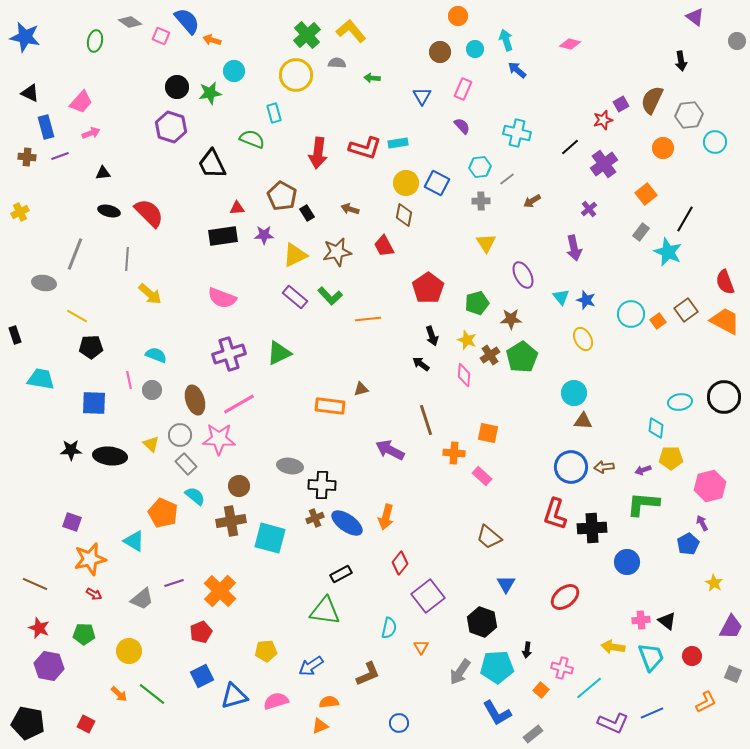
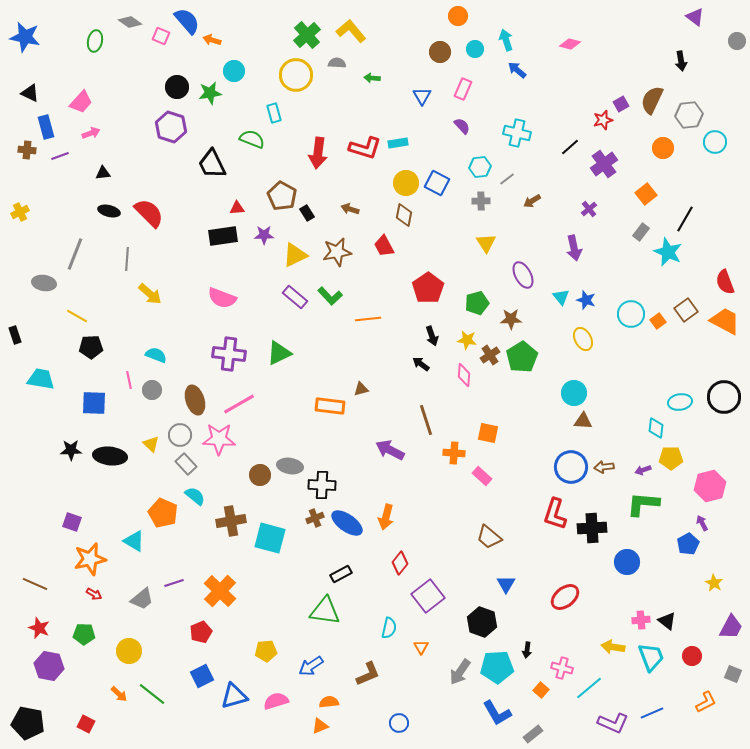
brown cross at (27, 157): moved 7 px up
yellow star at (467, 340): rotated 12 degrees counterclockwise
purple cross at (229, 354): rotated 24 degrees clockwise
brown circle at (239, 486): moved 21 px right, 11 px up
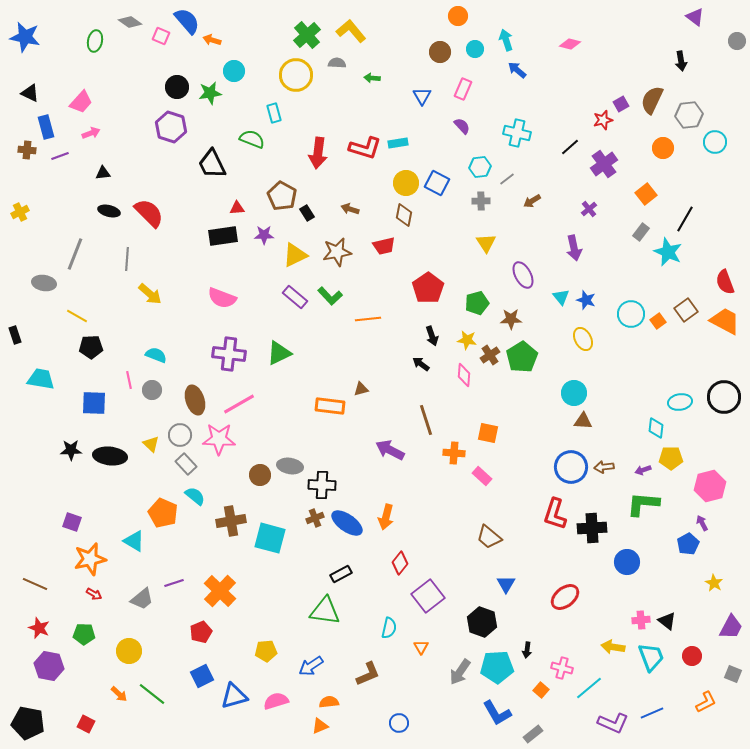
red trapezoid at (384, 246): rotated 75 degrees counterclockwise
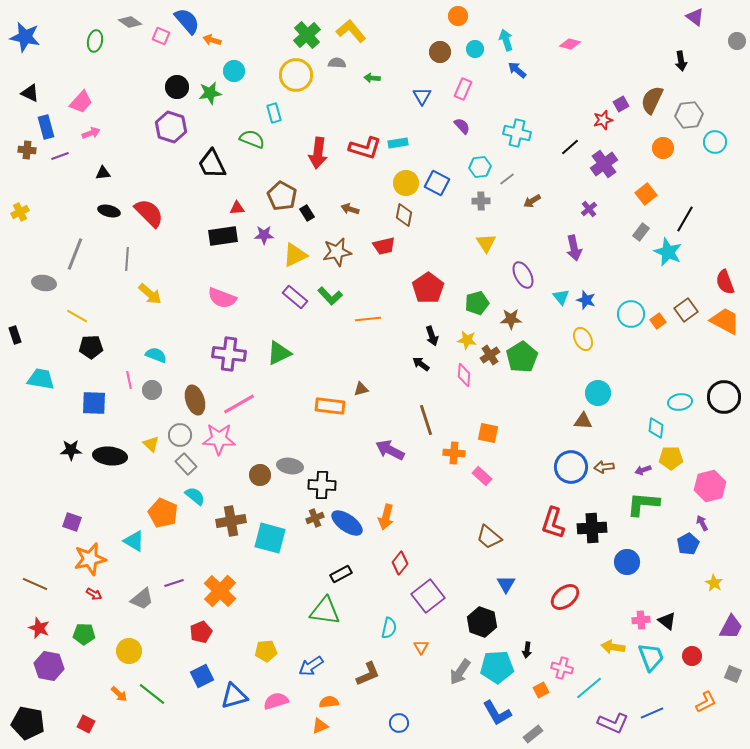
cyan circle at (574, 393): moved 24 px right
red L-shape at (555, 514): moved 2 px left, 9 px down
orange square at (541, 690): rotated 21 degrees clockwise
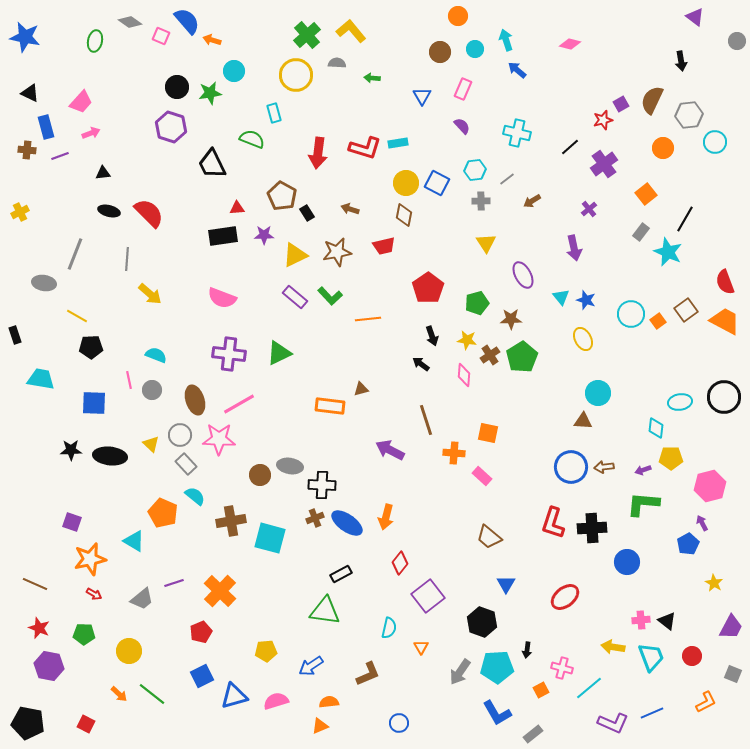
cyan hexagon at (480, 167): moved 5 px left, 3 px down
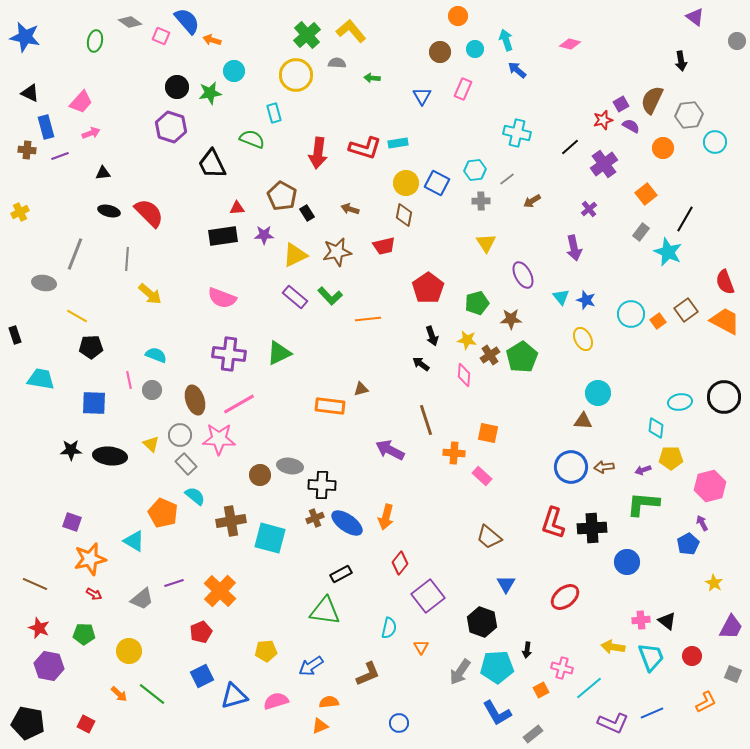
purple semicircle at (462, 126): moved 169 px right; rotated 18 degrees counterclockwise
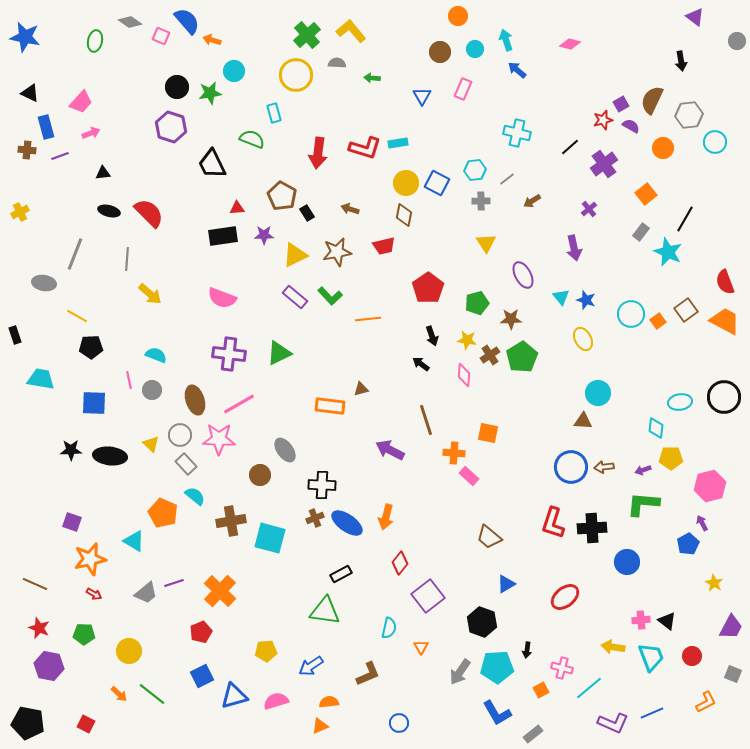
gray ellipse at (290, 466): moved 5 px left, 16 px up; rotated 45 degrees clockwise
pink rectangle at (482, 476): moved 13 px left
blue triangle at (506, 584): rotated 30 degrees clockwise
gray trapezoid at (142, 599): moved 4 px right, 6 px up
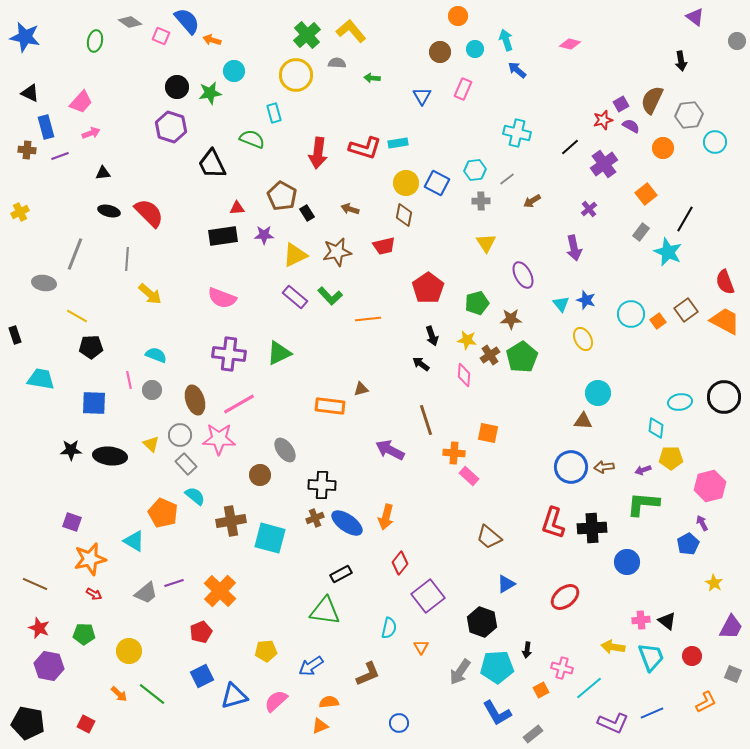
cyan triangle at (561, 297): moved 7 px down
pink semicircle at (276, 701): rotated 25 degrees counterclockwise
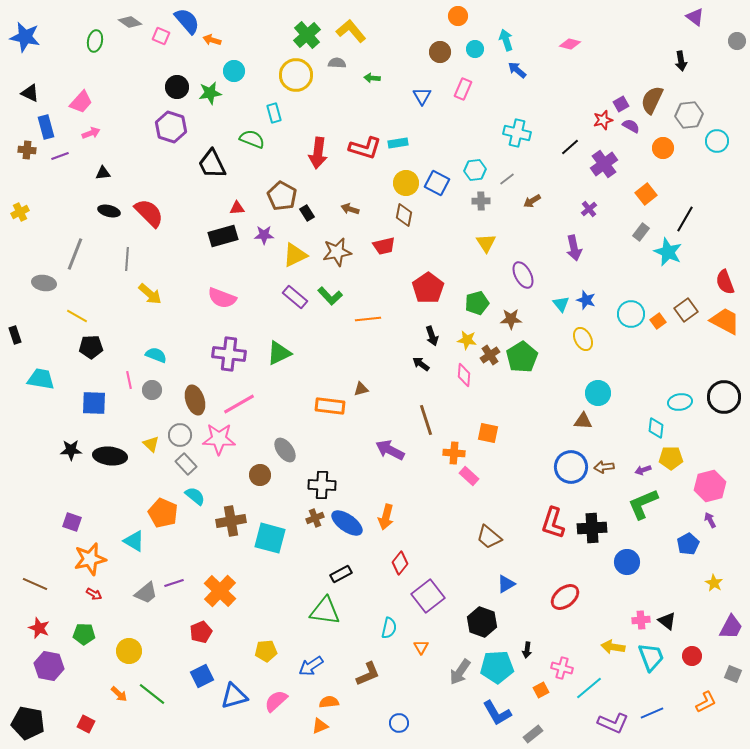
cyan circle at (715, 142): moved 2 px right, 1 px up
black rectangle at (223, 236): rotated 8 degrees counterclockwise
green L-shape at (643, 504): rotated 28 degrees counterclockwise
purple arrow at (702, 523): moved 8 px right, 3 px up
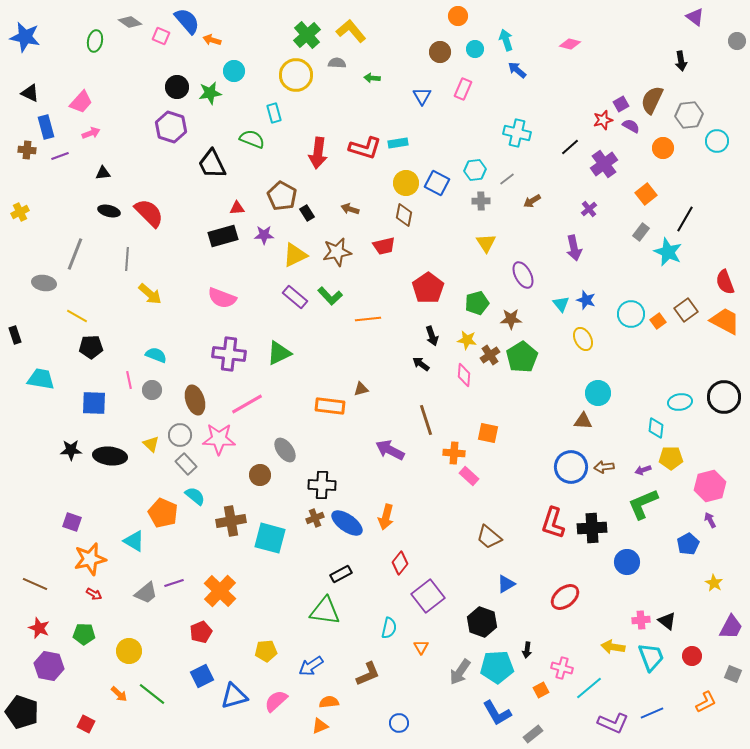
pink line at (239, 404): moved 8 px right
black pentagon at (28, 723): moved 6 px left, 11 px up; rotated 8 degrees clockwise
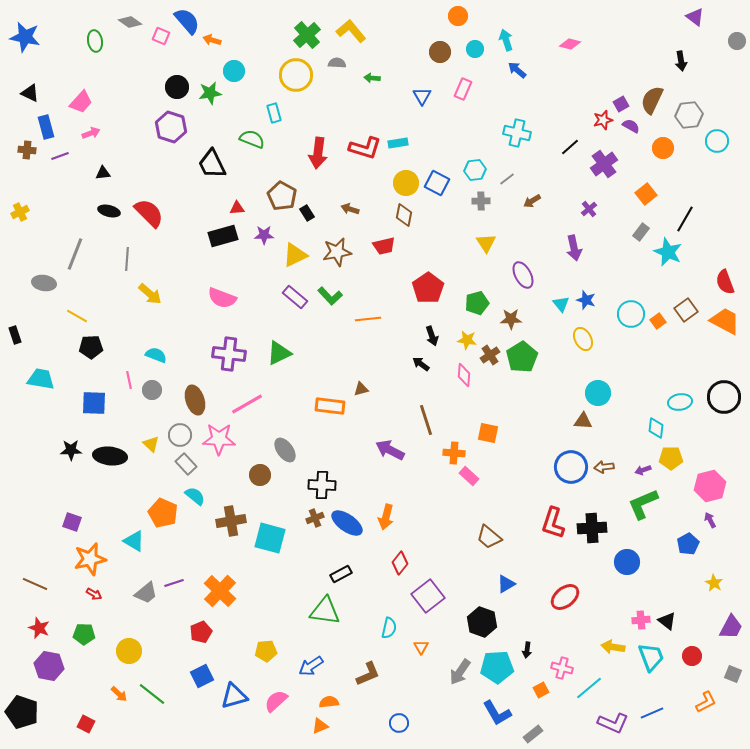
green ellipse at (95, 41): rotated 20 degrees counterclockwise
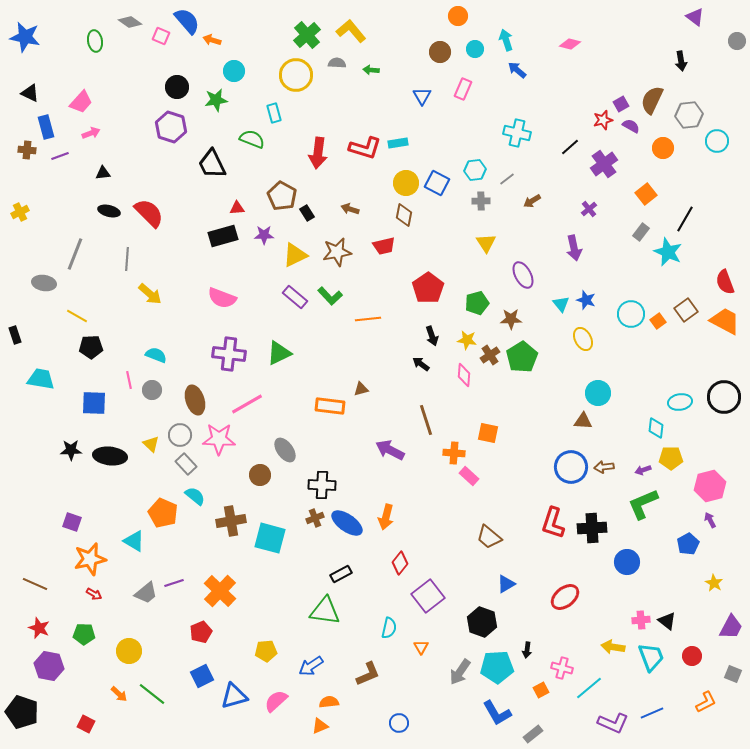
green arrow at (372, 78): moved 1 px left, 8 px up
green star at (210, 93): moved 6 px right, 7 px down
